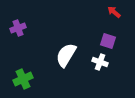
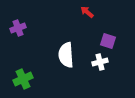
red arrow: moved 27 px left
white semicircle: rotated 35 degrees counterclockwise
white cross: rotated 35 degrees counterclockwise
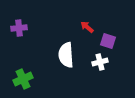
red arrow: moved 15 px down
purple cross: moved 1 px right; rotated 14 degrees clockwise
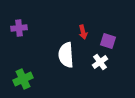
red arrow: moved 4 px left, 5 px down; rotated 144 degrees counterclockwise
white cross: rotated 21 degrees counterclockwise
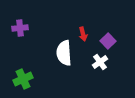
purple cross: moved 1 px right
red arrow: moved 2 px down
purple square: rotated 28 degrees clockwise
white semicircle: moved 2 px left, 2 px up
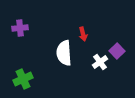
purple square: moved 9 px right, 10 px down
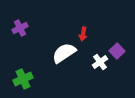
purple cross: rotated 21 degrees counterclockwise
red arrow: rotated 24 degrees clockwise
white semicircle: rotated 60 degrees clockwise
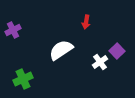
purple cross: moved 7 px left, 2 px down
red arrow: moved 3 px right, 12 px up
white semicircle: moved 3 px left, 3 px up
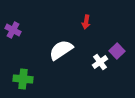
purple cross: rotated 35 degrees counterclockwise
green cross: rotated 30 degrees clockwise
